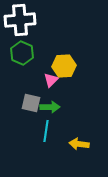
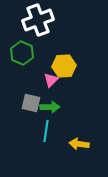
white cross: moved 18 px right; rotated 16 degrees counterclockwise
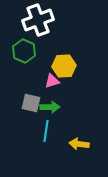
green hexagon: moved 2 px right, 2 px up
pink triangle: moved 1 px right, 1 px down; rotated 28 degrees clockwise
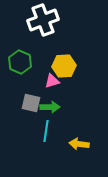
white cross: moved 5 px right
green hexagon: moved 4 px left, 11 px down
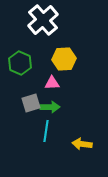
white cross: rotated 20 degrees counterclockwise
green hexagon: moved 1 px down
yellow hexagon: moved 7 px up
pink triangle: moved 2 px down; rotated 14 degrees clockwise
gray square: rotated 30 degrees counterclockwise
yellow arrow: moved 3 px right
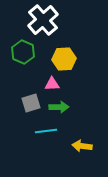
green hexagon: moved 3 px right, 11 px up
pink triangle: moved 1 px down
green arrow: moved 9 px right
cyan line: rotated 75 degrees clockwise
yellow arrow: moved 2 px down
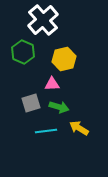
yellow hexagon: rotated 10 degrees counterclockwise
green arrow: rotated 18 degrees clockwise
yellow arrow: moved 3 px left, 18 px up; rotated 24 degrees clockwise
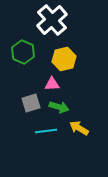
white cross: moved 9 px right
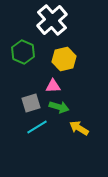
pink triangle: moved 1 px right, 2 px down
cyan line: moved 9 px left, 4 px up; rotated 25 degrees counterclockwise
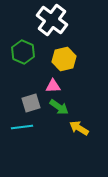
white cross: rotated 12 degrees counterclockwise
green arrow: rotated 18 degrees clockwise
cyan line: moved 15 px left; rotated 25 degrees clockwise
